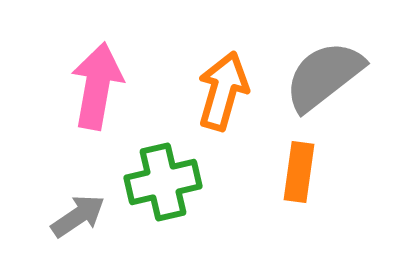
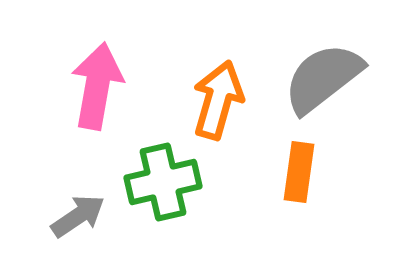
gray semicircle: moved 1 px left, 2 px down
orange arrow: moved 5 px left, 9 px down
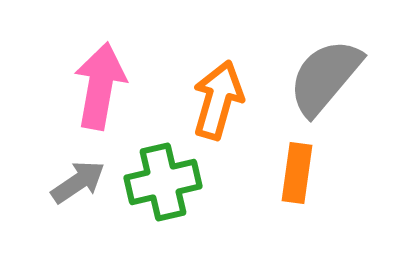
gray semicircle: moved 2 px right, 1 px up; rotated 12 degrees counterclockwise
pink arrow: moved 3 px right
orange rectangle: moved 2 px left, 1 px down
gray arrow: moved 34 px up
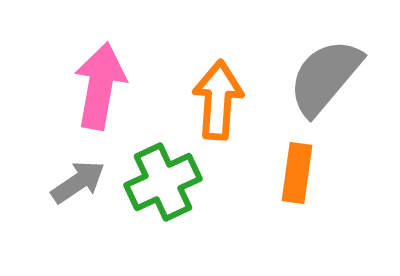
orange arrow: rotated 12 degrees counterclockwise
green cross: rotated 12 degrees counterclockwise
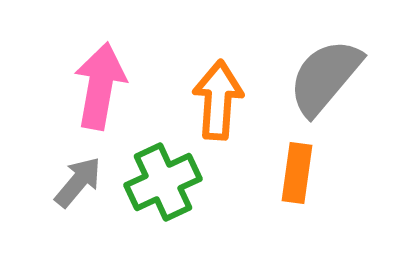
gray arrow: rotated 16 degrees counterclockwise
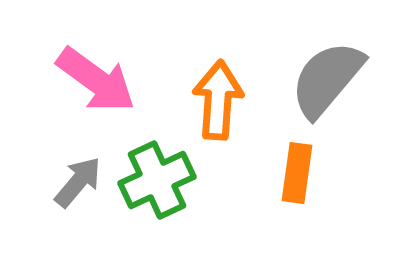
gray semicircle: moved 2 px right, 2 px down
pink arrow: moved 4 px left, 6 px up; rotated 116 degrees clockwise
green cross: moved 6 px left, 2 px up
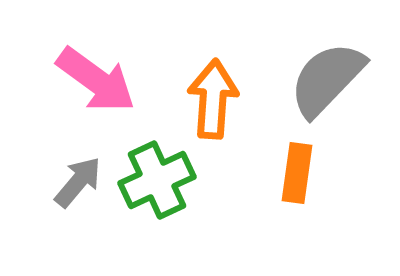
gray semicircle: rotated 4 degrees clockwise
orange arrow: moved 5 px left, 1 px up
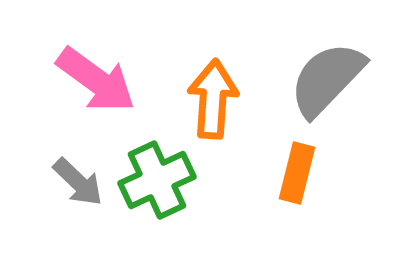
orange rectangle: rotated 6 degrees clockwise
gray arrow: rotated 94 degrees clockwise
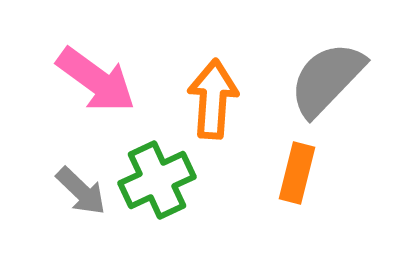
gray arrow: moved 3 px right, 9 px down
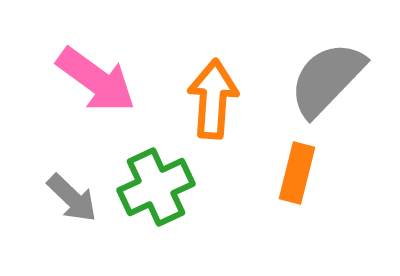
green cross: moved 1 px left, 7 px down
gray arrow: moved 9 px left, 7 px down
